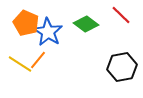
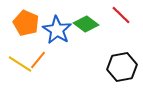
blue star: moved 9 px right, 2 px up
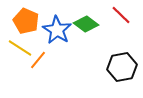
orange pentagon: moved 2 px up
yellow line: moved 16 px up
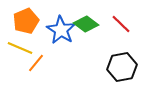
red line: moved 9 px down
orange pentagon: rotated 25 degrees clockwise
blue star: moved 4 px right
yellow line: rotated 10 degrees counterclockwise
orange line: moved 2 px left, 3 px down
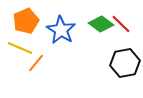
green diamond: moved 15 px right
black hexagon: moved 3 px right, 4 px up
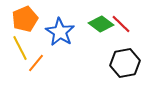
orange pentagon: moved 1 px left, 2 px up
blue star: moved 1 px left, 2 px down
yellow line: rotated 40 degrees clockwise
